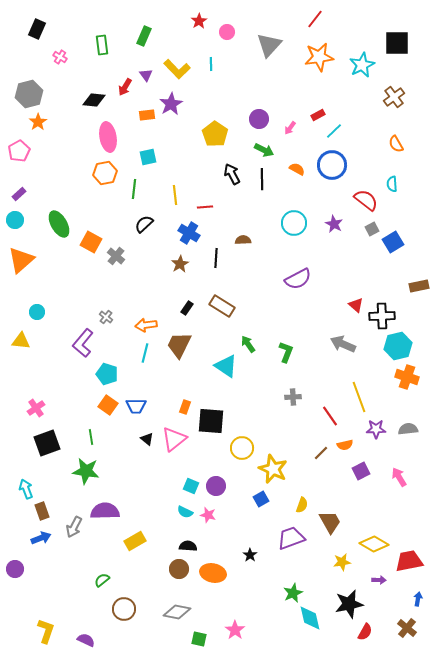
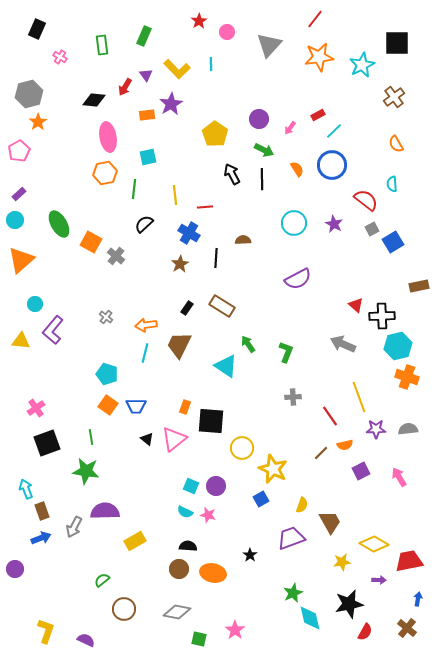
orange semicircle at (297, 169): rotated 28 degrees clockwise
cyan circle at (37, 312): moved 2 px left, 8 px up
purple L-shape at (83, 343): moved 30 px left, 13 px up
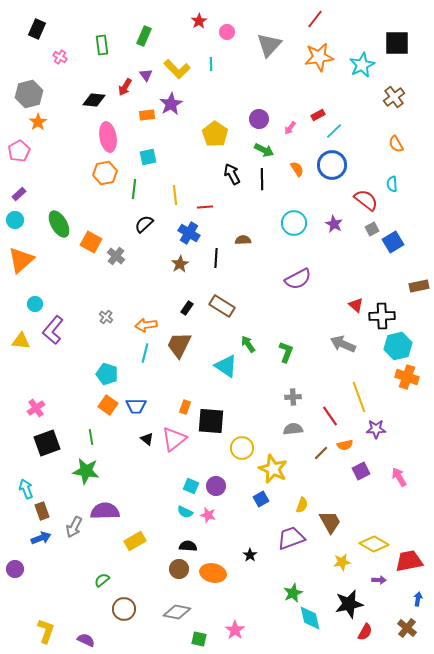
gray semicircle at (408, 429): moved 115 px left
